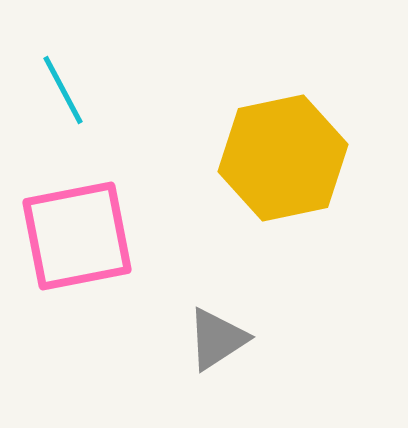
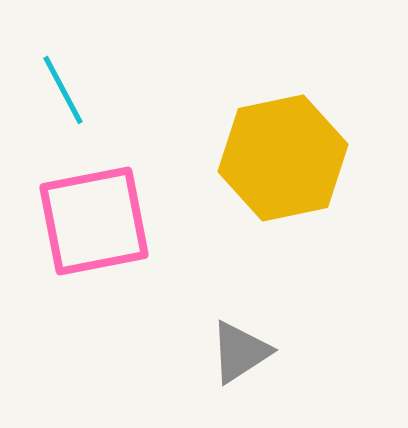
pink square: moved 17 px right, 15 px up
gray triangle: moved 23 px right, 13 px down
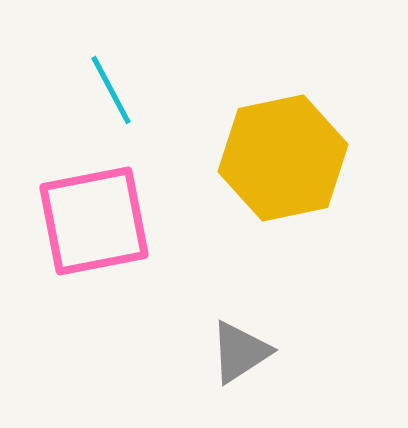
cyan line: moved 48 px right
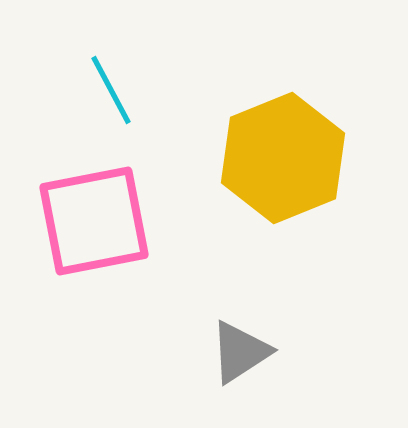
yellow hexagon: rotated 10 degrees counterclockwise
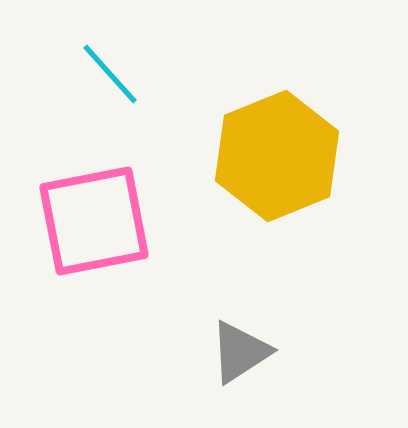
cyan line: moved 1 px left, 16 px up; rotated 14 degrees counterclockwise
yellow hexagon: moved 6 px left, 2 px up
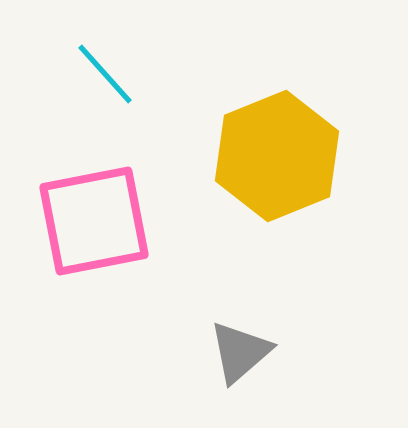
cyan line: moved 5 px left
gray triangle: rotated 8 degrees counterclockwise
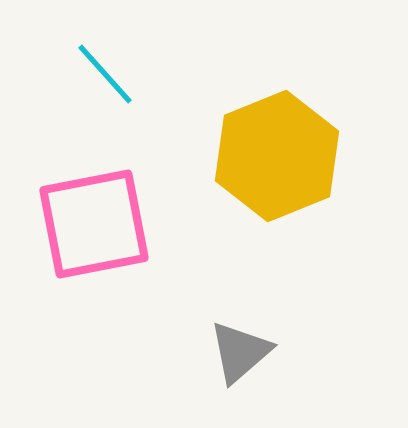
pink square: moved 3 px down
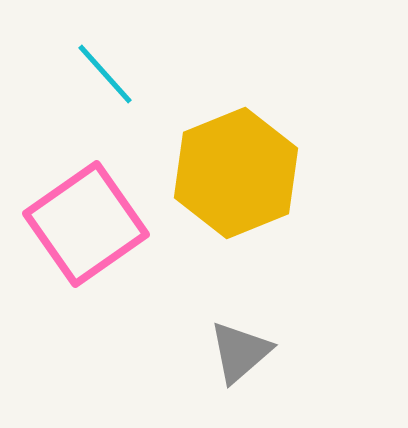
yellow hexagon: moved 41 px left, 17 px down
pink square: moved 8 px left; rotated 24 degrees counterclockwise
